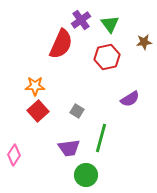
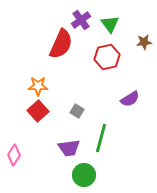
orange star: moved 3 px right
green circle: moved 2 px left
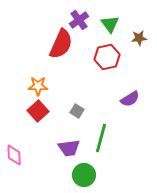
purple cross: moved 2 px left
brown star: moved 5 px left, 4 px up
pink diamond: rotated 35 degrees counterclockwise
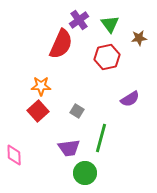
orange star: moved 3 px right
green circle: moved 1 px right, 2 px up
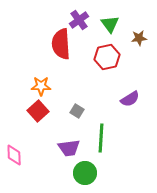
red semicircle: rotated 152 degrees clockwise
green line: rotated 12 degrees counterclockwise
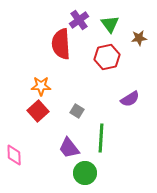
purple trapezoid: rotated 60 degrees clockwise
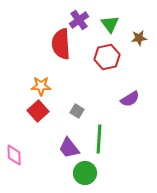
green line: moved 2 px left, 1 px down
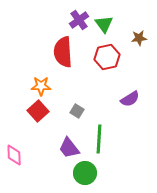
green triangle: moved 6 px left
red semicircle: moved 2 px right, 8 px down
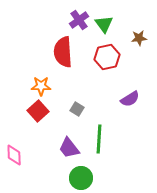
gray square: moved 2 px up
green circle: moved 4 px left, 5 px down
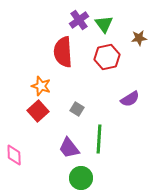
orange star: rotated 18 degrees clockwise
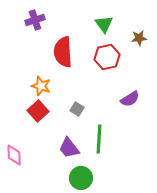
purple cross: moved 44 px left; rotated 18 degrees clockwise
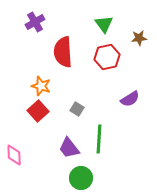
purple cross: moved 2 px down; rotated 12 degrees counterclockwise
